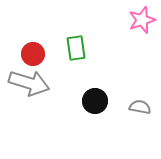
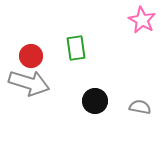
pink star: rotated 24 degrees counterclockwise
red circle: moved 2 px left, 2 px down
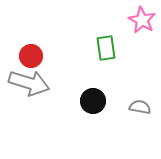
green rectangle: moved 30 px right
black circle: moved 2 px left
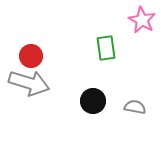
gray semicircle: moved 5 px left
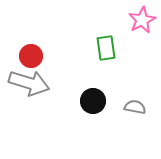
pink star: rotated 16 degrees clockwise
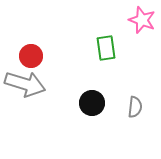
pink star: rotated 24 degrees counterclockwise
gray arrow: moved 4 px left, 1 px down
black circle: moved 1 px left, 2 px down
gray semicircle: rotated 85 degrees clockwise
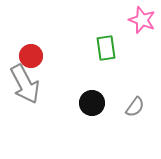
gray arrow: rotated 45 degrees clockwise
gray semicircle: rotated 30 degrees clockwise
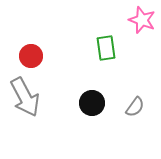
gray arrow: moved 13 px down
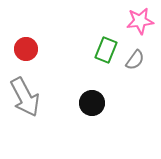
pink star: moved 2 px left, 1 px down; rotated 28 degrees counterclockwise
green rectangle: moved 2 px down; rotated 30 degrees clockwise
red circle: moved 5 px left, 7 px up
gray semicircle: moved 47 px up
